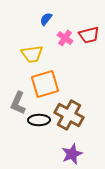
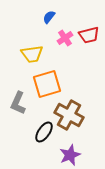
blue semicircle: moved 3 px right, 2 px up
pink cross: rotated 21 degrees clockwise
orange square: moved 2 px right
black ellipse: moved 5 px right, 12 px down; rotated 55 degrees counterclockwise
purple star: moved 2 px left, 1 px down
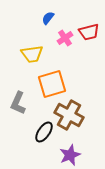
blue semicircle: moved 1 px left, 1 px down
red trapezoid: moved 3 px up
orange square: moved 5 px right
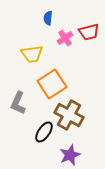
blue semicircle: rotated 32 degrees counterclockwise
orange square: rotated 16 degrees counterclockwise
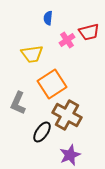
pink cross: moved 2 px right, 2 px down
brown cross: moved 2 px left
black ellipse: moved 2 px left
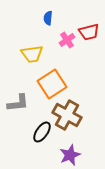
gray L-shape: rotated 120 degrees counterclockwise
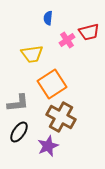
brown cross: moved 6 px left, 2 px down
black ellipse: moved 23 px left
purple star: moved 22 px left, 9 px up
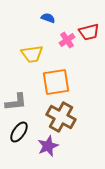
blue semicircle: rotated 104 degrees clockwise
orange square: moved 4 px right, 2 px up; rotated 24 degrees clockwise
gray L-shape: moved 2 px left, 1 px up
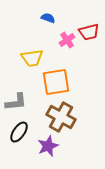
yellow trapezoid: moved 4 px down
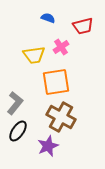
red trapezoid: moved 6 px left, 6 px up
pink cross: moved 6 px left, 7 px down
yellow trapezoid: moved 2 px right, 3 px up
gray L-shape: moved 1 px left, 1 px down; rotated 45 degrees counterclockwise
black ellipse: moved 1 px left, 1 px up
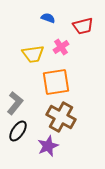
yellow trapezoid: moved 1 px left, 1 px up
